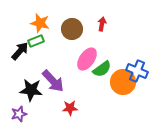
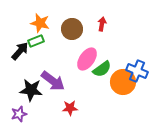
purple arrow: rotated 10 degrees counterclockwise
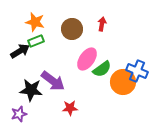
orange star: moved 5 px left, 1 px up
black arrow: rotated 18 degrees clockwise
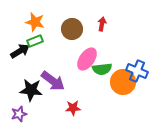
green rectangle: moved 1 px left
green semicircle: rotated 30 degrees clockwise
red star: moved 3 px right
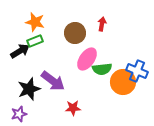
brown circle: moved 3 px right, 4 px down
black star: moved 2 px left, 1 px up; rotated 25 degrees counterclockwise
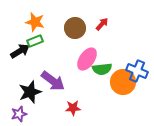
red arrow: rotated 32 degrees clockwise
brown circle: moved 5 px up
black star: moved 1 px right, 3 px down
